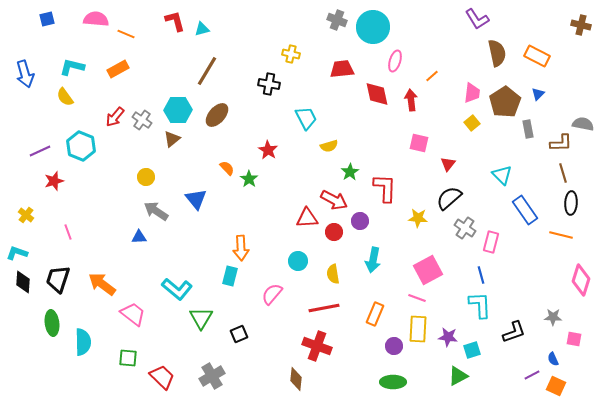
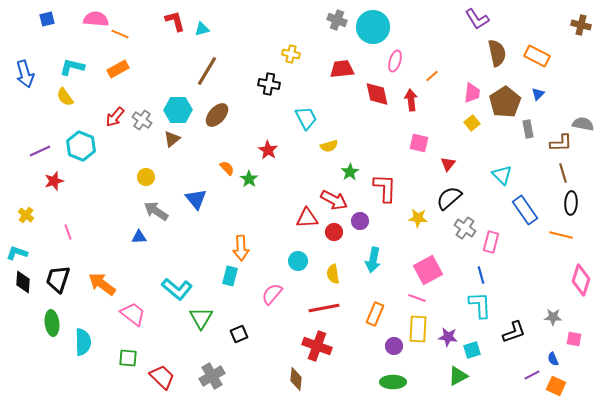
orange line at (126, 34): moved 6 px left
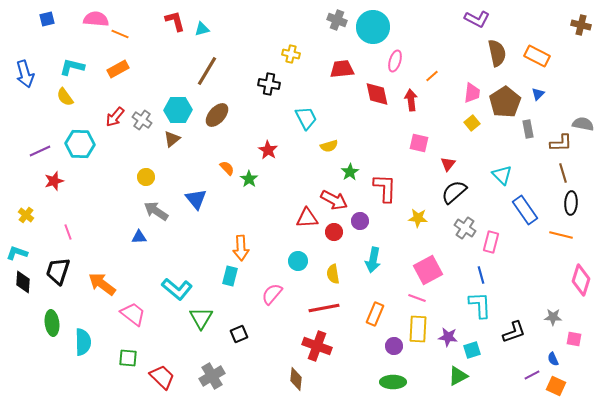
purple L-shape at (477, 19): rotated 30 degrees counterclockwise
cyan hexagon at (81, 146): moved 1 px left, 2 px up; rotated 20 degrees counterclockwise
black semicircle at (449, 198): moved 5 px right, 6 px up
black trapezoid at (58, 279): moved 8 px up
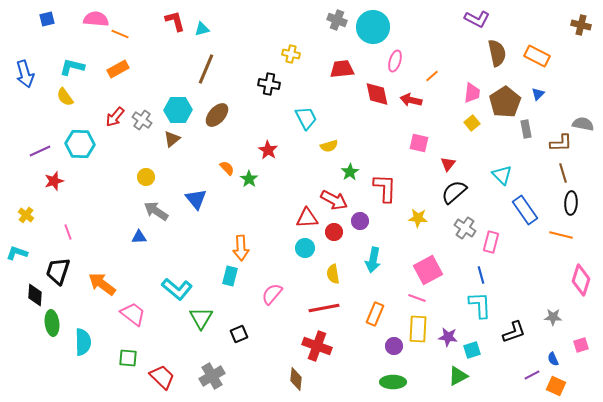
brown line at (207, 71): moved 1 px left, 2 px up; rotated 8 degrees counterclockwise
red arrow at (411, 100): rotated 70 degrees counterclockwise
gray rectangle at (528, 129): moved 2 px left
cyan circle at (298, 261): moved 7 px right, 13 px up
black diamond at (23, 282): moved 12 px right, 13 px down
pink square at (574, 339): moved 7 px right, 6 px down; rotated 28 degrees counterclockwise
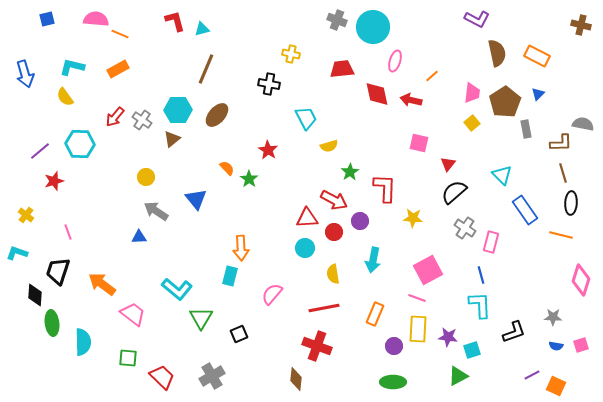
purple line at (40, 151): rotated 15 degrees counterclockwise
yellow star at (418, 218): moved 5 px left
blue semicircle at (553, 359): moved 3 px right, 13 px up; rotated 56 degrees counterclockwise
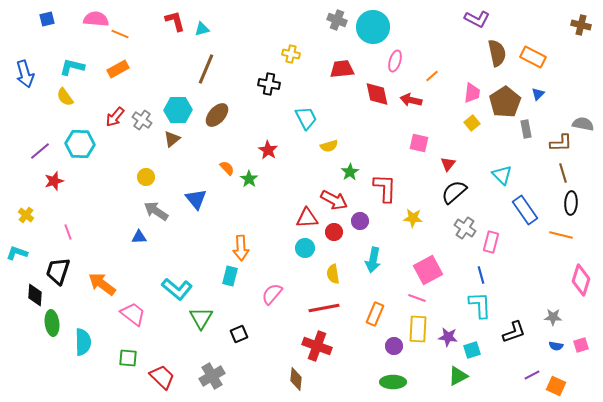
orange rectangle at (537, 56): moved 4 px left, 1 px down
